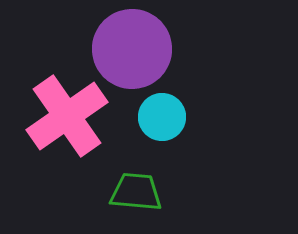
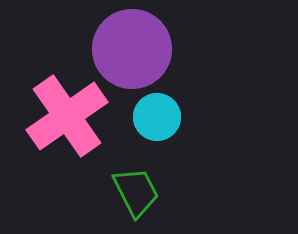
cyan circle: moved 5 px left
green trapezoid: rotated 58 degrees clockwise
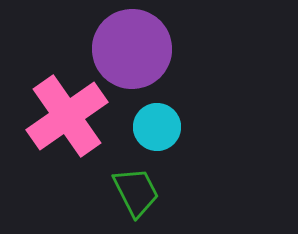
cyan circle: moved 10 px down
